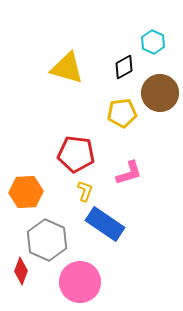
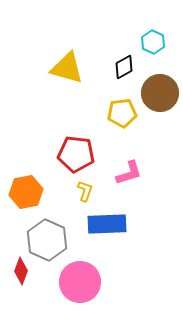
orange hexagon: rotated 8 degrees counterclockwise
blue rectangle: moved 2 px right; rotated 36 degrees counterclockwise
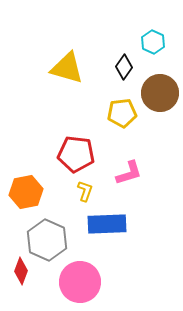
black diamond: rotated 25 degrees counterclockwise
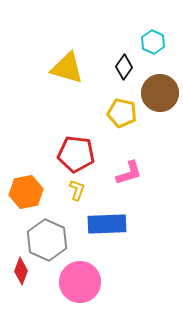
yellow pentagon: rotated 20 degrees clockwise
yellow L-shape: moved 8 px left, 1 px up
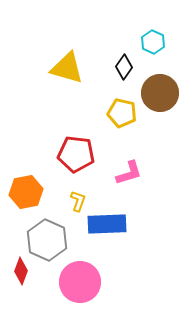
yellow L-shape: moved 1 px right, 11 px down
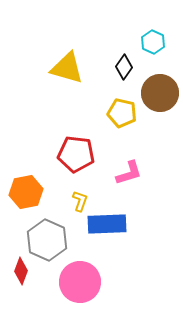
yellow L-shape: moved 2 px right
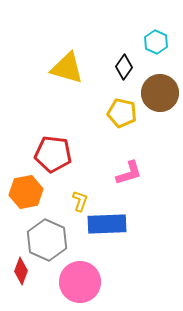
cyan hexagon: moved 3 px right
red pentagon: moved 23 px left
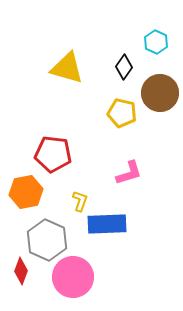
pink circle: moved 7 px left, 5 px up
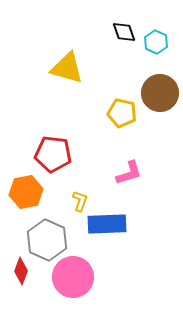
black diamond: moved 35 px up; rotated 55 degrees counterclockwise
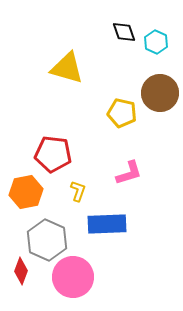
yellow L-shape: moved 2 px left, 10 px up
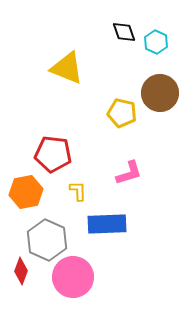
yellow triangle: rotated 6 degrees clockwise
yellow L-shape: rotated 20 degrees counterclockwise
